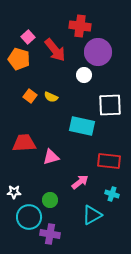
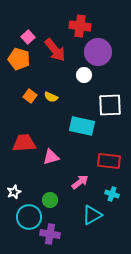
white star: rotated 24 degrees counterclockwise
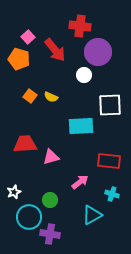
cyan rectangle: moved 1 px left; rotated 15 degrees counterclockwise
red trapezoid: moved 1 px right, 1 px down
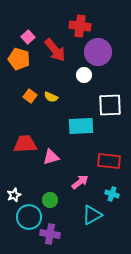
white star: moved 3 px down
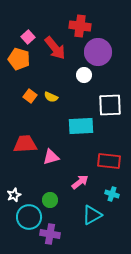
red arrow: moved 2 px up
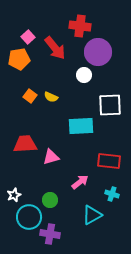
orange pentagon: rotated 25 degrees counterclockwise
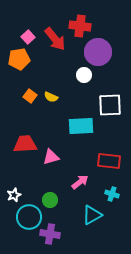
red arrow: moved 9 px up
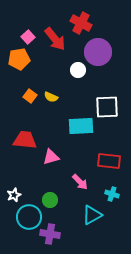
red cross: moved 1 px right, 3 px up; rotated 20 degrees clockwise
white circle: moved 6 px left, 5 px up
white square: moved 3 px left, 2 px down
red trapezoid: moved 4 px up; rotated 10 degrees clockwise
pink arrow: rotated 84 degrees clockwise
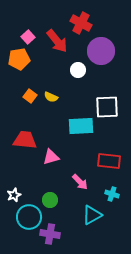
red arrow: moved 2 px right, 2 px down
purple circle: moved 3 px right, 1 px up
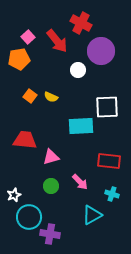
green circle: moved 1 px right, 14 px up
